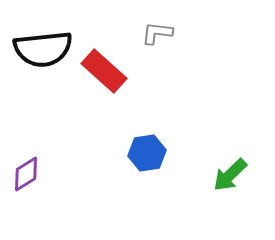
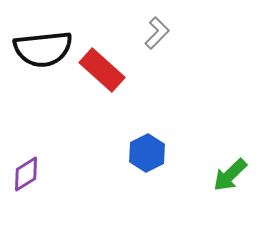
gray L-shape: rotated 128 degrees clockwise
red rectangle: moved 2 px left, 1 px up
blue hexagon: rotated 18 degrees counterclockwise
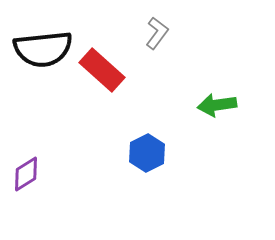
gray L-shape: rotated 8 degrees counterclockwise
green arrow: moved 13 px left, 70 px up; rotated 36 degrees clockwise
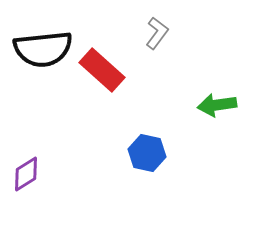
blue hexagon: rotated 21 degrees counterclockwise
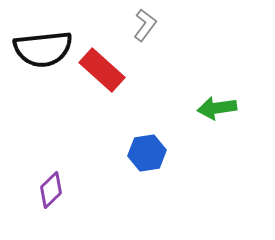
gray L-shape: moved 12 px left, 8 px up
green arrow: moved 3 px down
blue hexagon: rotated 21 degrees counterclockwise
purple diamond: moved 25 px right, 16 px down; rotated 12 degrees counterclockwise
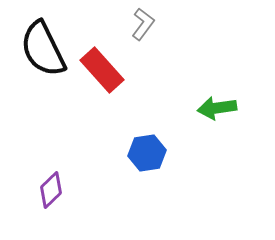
gray L-shape: moved 2 px left, 1 px up
black semicircle: rotated 70 degrees clockwise
red rectangle: rotated 6 degrees clockwise
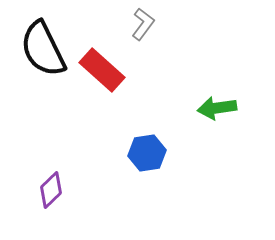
red rectangle: rotated 6 degrees counterclockwise
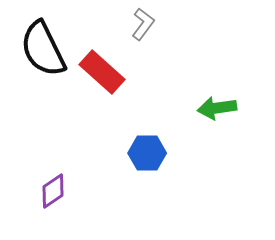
red rectangle: moved 2 px down
blue hexagon: rotated 9 degrees clockwise
purple diamond: moved 2 px right, 1 px down; rotated 9 degrees clockwise
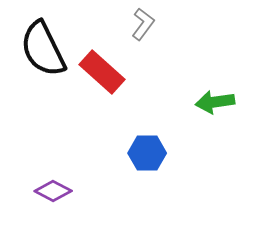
green arrow: moved 2 px left, 6 px up
purple diamond: rotated 63 degrees clockwise
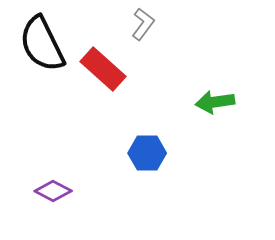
black semicircle: moved 1 px left, 5 px up
red rectangle: moved 1 px right, 3 px up
